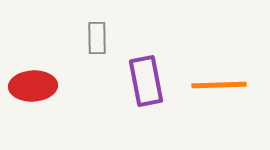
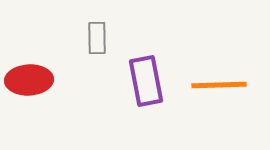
red ellipse: moved 4 px left, 6 px up
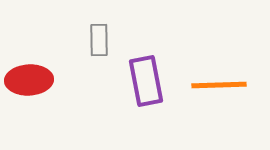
gray rectangle: moved 2 px right, 2 px down
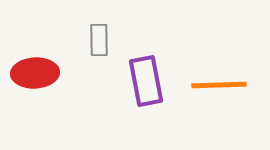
red ellipse: moved 6 px right, 7 px up
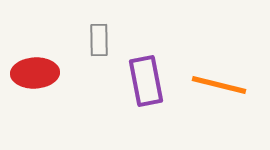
orange line: rotated 16 degrees clockwise
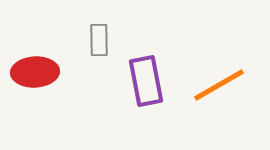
red ellipse: moved 1 px up
orange line: rotated 44 degrees counterclockwise
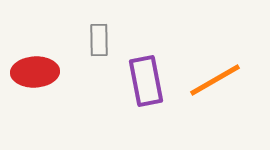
orange line: moved 4 px left, 5 px up
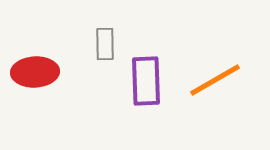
gray rectangle: moved 6 px right, 4 px down
purple rectangle: rotated 9 degrees clockwise
